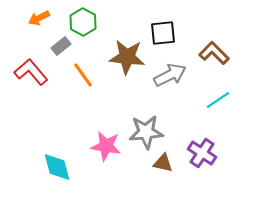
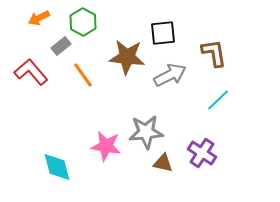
brown L-shape: rotated 36 degrees clockwise
cyan line: rotated 10 degrees counterclockwise
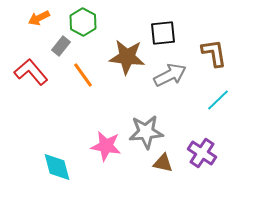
gray rectangle: rotated 12 degrees counterclockwise
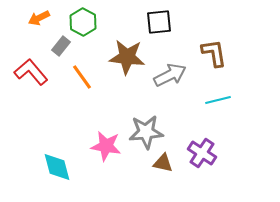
black square: moved 4 px left, 11 px up
orange line: moved 1 px left, 2 px down
cyan line: rotated 30 degrees clockwise
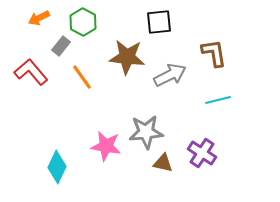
cyan diamond: rotated 40 degrees clockwise
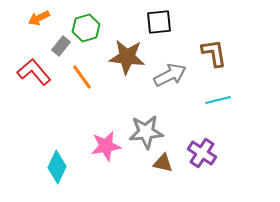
green hexagon: moved 3 px right, 6 px down; rotated 16 degrees clockwise
red L-shape: moved 3 px right
pink star: rotated 20 degrees counterclockwise
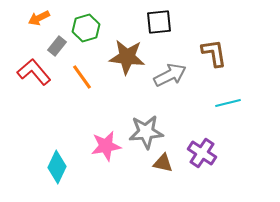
gray rectangle: moved 4 px left
cyan line: moved 10 px right, 3 px down
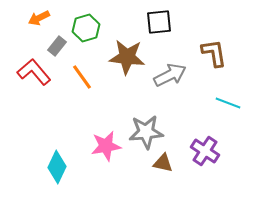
cyan line: rotated 35 degrees clockwise
purple cross: moved 3 px right, 2 px up
